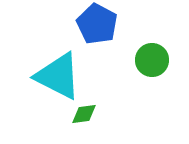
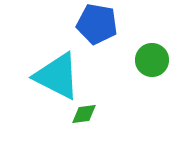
blue pentagon: rotated 18 degrees counterclockwise
cyan triangle: moved 1 px left
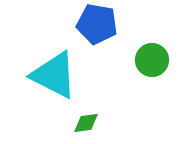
cyan triangle: moved 3 px left, 1 px up
green diamond: moved 2 px right, 9 px down
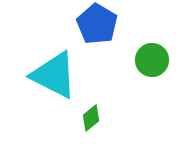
blue pentagon: rotated 21 degrees clockwise
green diamond: moved 5 px right, 5 px up; rotated 32 degrees counterclockwise
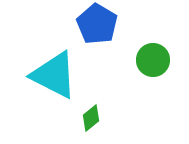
green circle: moved 1 px right
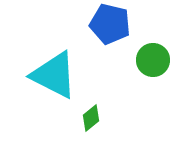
blue pentagon: moved 13 px right; rotated 18 degrees counterclockwise
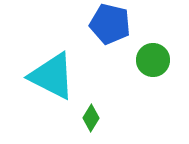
cyan triangle: moved 2 px left, 1 px down
green diamond: rotated 20 degrees counterclockwise
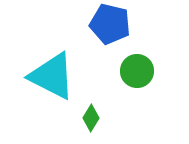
green circle: moved 16 px left, 11 px down
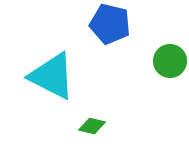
green circle: moved 33 px right, 10 px up
green diamond: moved 1 px right, 8 px down; rotated 72 degrees clockwise
